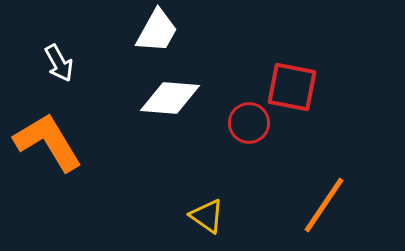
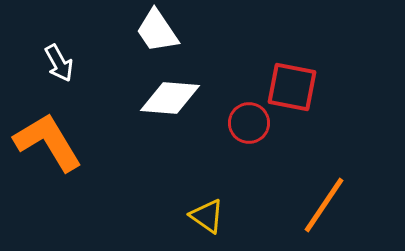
white trapezoid: rotated 117 degrees clockwise
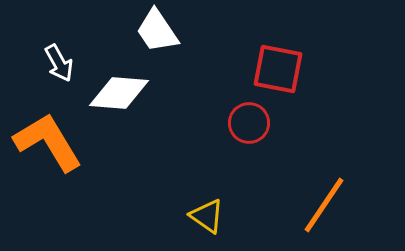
red square: moved 14 px left, 18 px up
white diamond: moved 51 px left, 5 px up
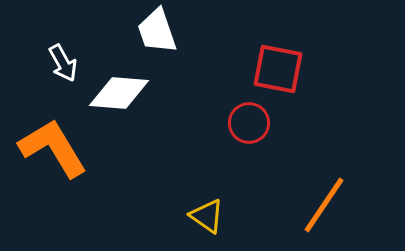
white trapezoid: rotated 15 degrees clockwise
white arrow: moved 4 px right
orange L-shape: moved 5 px right, 6 px down
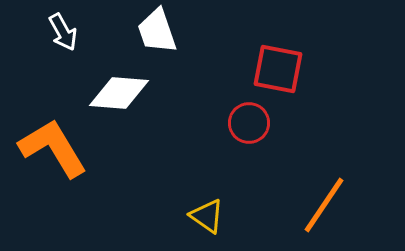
white arrow: moved 31 px up
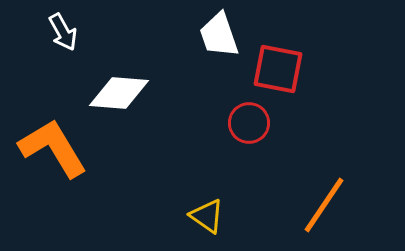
white trapezoid: moved 62 px right, 4 px down
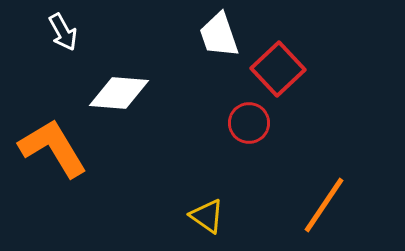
red square: rotated 36 degrees clockwise
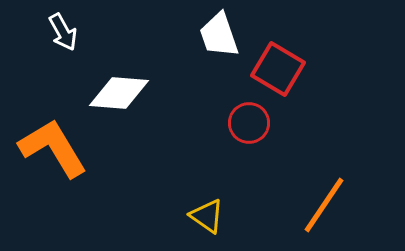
red square: rotated 16 degrees counterclockwise
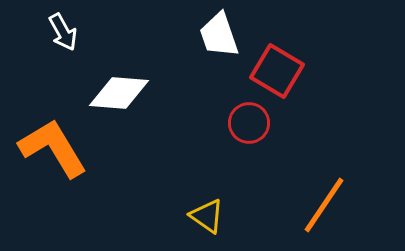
red square: moved 1 px left, 2 px down
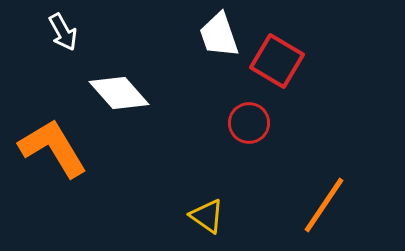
red square: moved 10 px up
white diamond: rotated 44 degrees clockwise
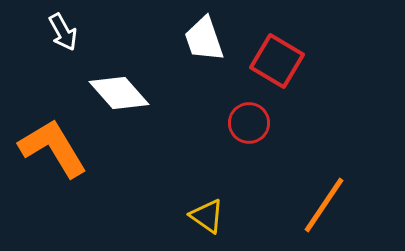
white trapezoid: moved 15 px left, 4 px down
